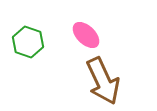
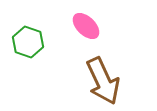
pink ellipse: moved 9 px up
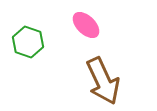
pink ellipse: moved 1 px up
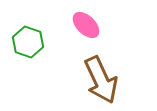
brown arrow: moved 2 px left, 1 px up
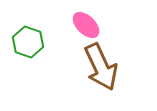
brown arrow: moved 13 px up
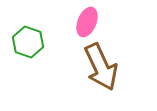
pink ellipse: moved 1 px right, 3 px up; rotated 68 degrees clockwise
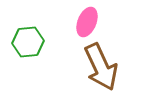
green hexagon: rotated 24 degrees counterclockwise
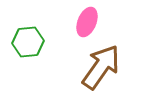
brown arrow: rotated 120 degrees counterclockwise
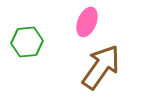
green hexagon: moved 1 px left
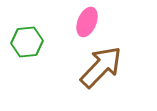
brown arrow: rotated 9 degrees clockwise
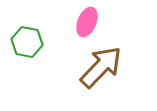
green hexagon: rotated 16 degrees clockwise
